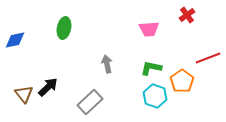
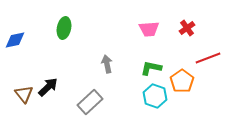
red cross: moved 13 px down
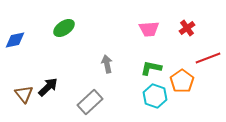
green ellipse: rotated 45 degrees clockwise
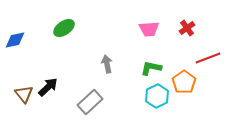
orange pentagon: moved 2 px right, 1 px down
cyan hexagon: moved 2 px right; rotated 15 degrees clockwise
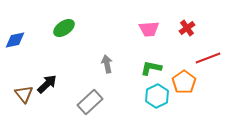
black arrow: moved 1 px left, 3 px up
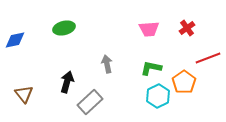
green ellipse: rotated 20 degrees clockwise
black arrow: moved 20 px right, 2 px up; rotated 30 degrees counterclockwise
cyan hexagon: moved 1 px right
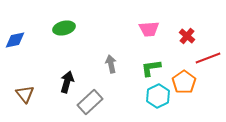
red cross: moved 8 px down; rotated 14 degrees counterclockwise
gray arrow: moved 4 px right
green L-shape: rotated 20 degrees counterclockwise
brown triangle: moved 1 px right
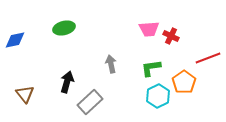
red cross: moved 16 px left; rotated 14 degrees counterclockwise
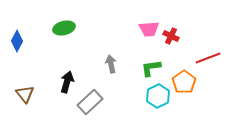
blue diamond: moved 2 px right, 1 px down; rotated 50 degrees counterclockwise
